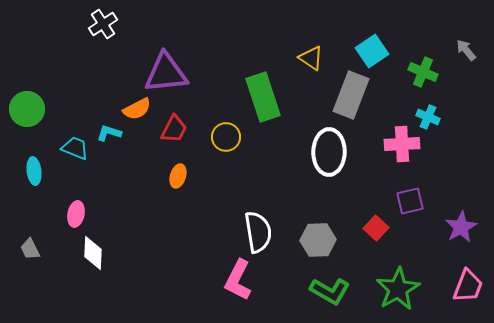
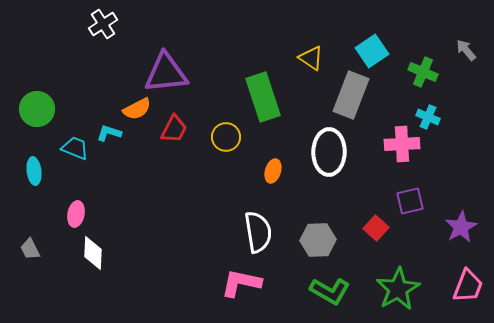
green circle: moved 10 px right
orange ellipse: moved 95 px right, 5 px up
pink L-shape: moved 3 px right, 3 px down; rotated 75 degrees clockwise
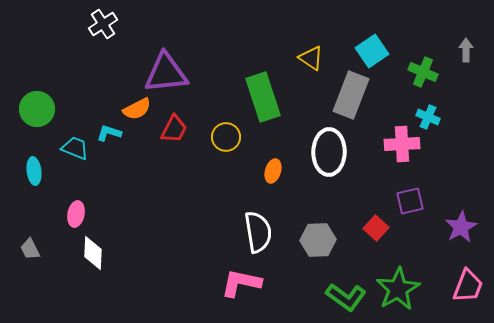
gray arrow: rotated 40 degrees clockwise
green L-shape: moved 16 px right, 6 px down; rotated 6 degrees clockwise
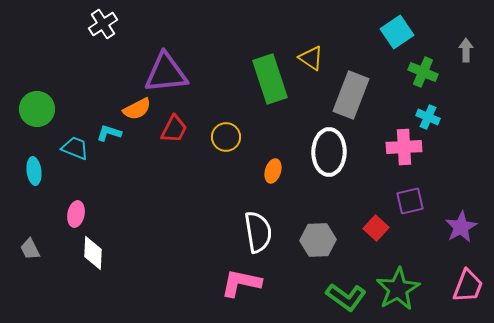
cyan square: moved 25 px right, 19 px up
green rectangle: moved 7 px right, 18 px up
pink cross: moved 2 px right, 3 px down
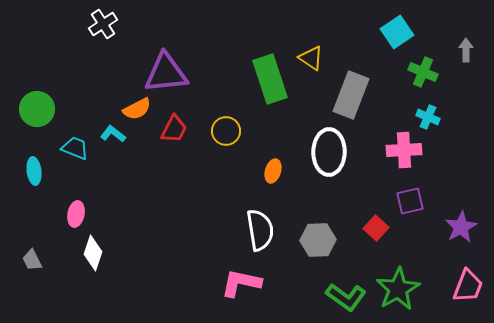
cyan L-shape: moved 4 px right, 1 px down; rotated 20 degrees clockwise
yellow circle: moved 6 px up
pink cross: moved 3 px down
white semicircle: moved 2 px right, 2 px up
gray trapezoid: moved 2 px right, 11 px down
white diamond: rotated 16 degrees clockwise
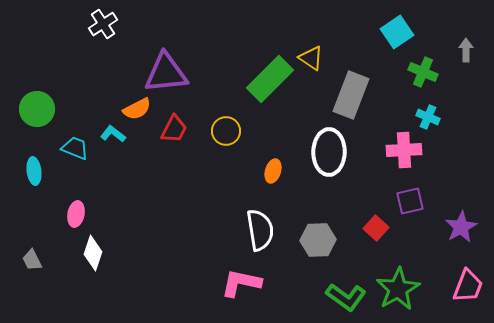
green rectangle: rotated 63 degrees clockwise
